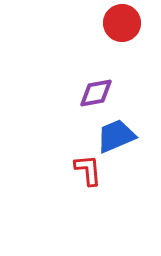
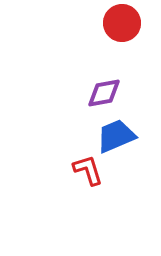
purple diamond: moved 8 px right
red L-shape: rotated 12 degrees counterclockwise
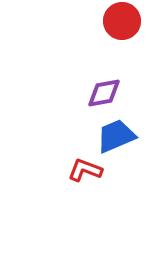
red circle: moved 2 px up
red L-shape: moved 3 px left; rotated 52 degrees counterclockwise
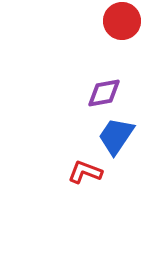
blue trapezoid: rotated 33 degrees counterclockwise
red L-shape: moved 2 px down
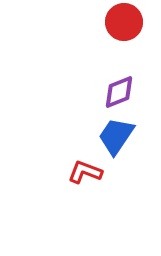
red circle: moved 2 px right, 1 px down
purple diamond: moved 15 px right, 1 px up; rotated 12 degrees counterclockwise
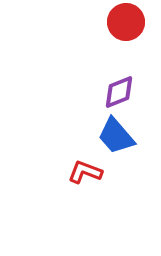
red circle: moved 2 px right
blue trapezoid: rotated 75 degrees counterclockwise
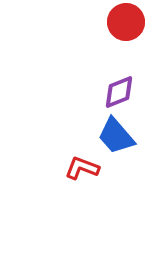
red L-shape: moved 3 px left, 4 px up
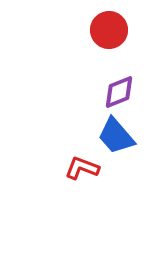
red circle: moved 17 px left, 8 px down
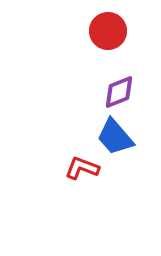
red circle: moved 1 px left, 1 px down
blue trapezoid: moved 1 px left, 1 px down
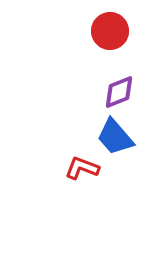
red circle: moved 2 px right
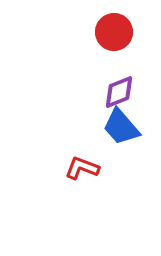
red circle: moved 4 px right, 1 px down
blue trapezoid: moved 6 px right, 10 px up
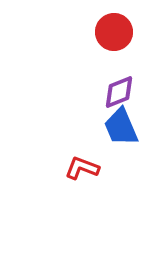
blue trapezoid: rotated 18 degrees clockwise
